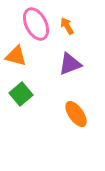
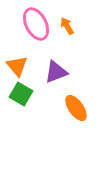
orange triangle: moved 1 px right, 10 px down; rotated 35 degrees clockwise
purple triangle: moved 14 px left, 8 px down
green square: rotated 20 degrees counterclockwise
orange ellipse: moved 6 px up
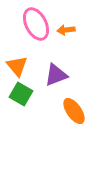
orange arrow: moved 1 px left, 4 px down; rotated 66 degrees counterclockwise
purple triangle: moved 3 px down
orange ellipse: moved 2 px left, 3 px down
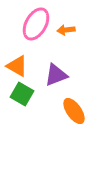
pink ellipse: rotated 56 degrees clockwise
orange triangle: rotated 20 degrees counterclockwise
green square: moved 1 px right
